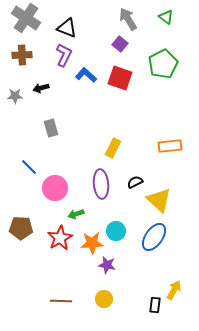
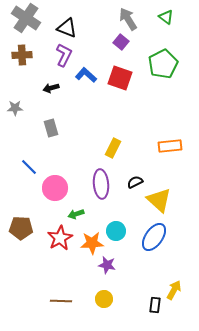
purple square: moved 1 px right, 2 px up
black arrow: moved 10 px right
gray star: moved 12 px down
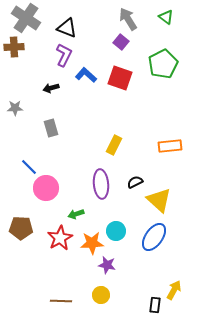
brown cross: moved 8 px left, 8 px up
yellow rectangle: moved 1 px right, 3 px up
pink circle: moved 9 px left
yellow circle: moved 3 px left, 4 px up
